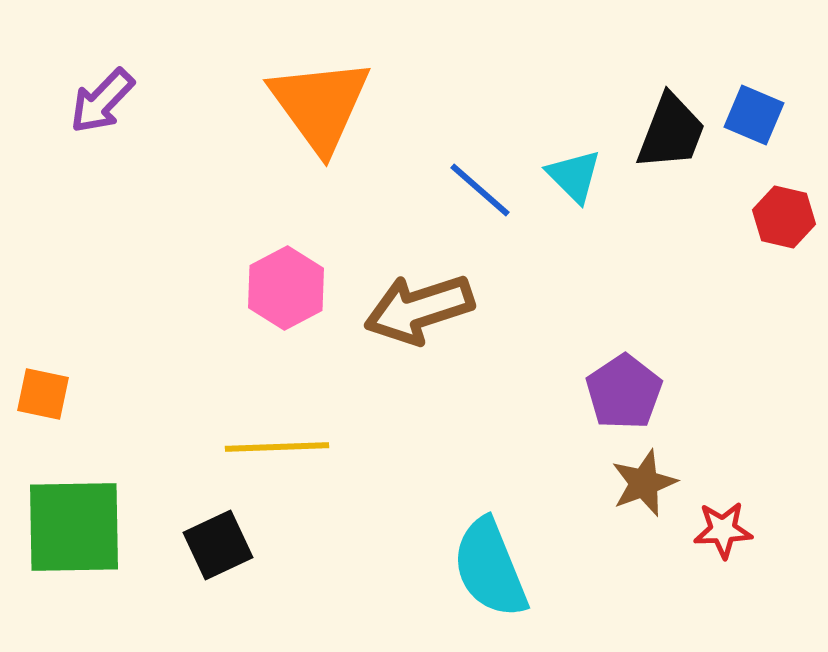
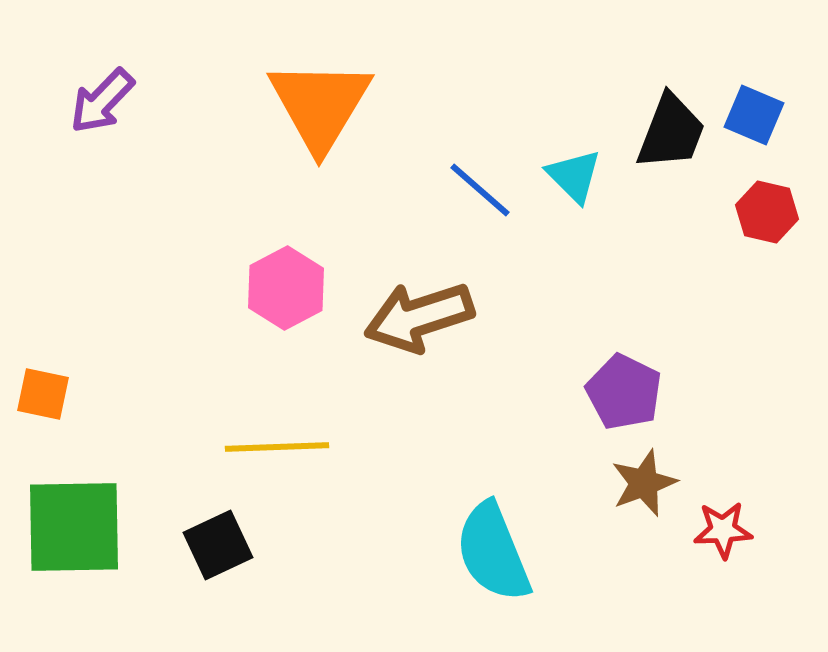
orange triangle: rotated 7 degrees clockwise
red hexagon: moved 17 px left, 5 px up
brown arrow: moved 8 px down
purple pentagon: rotated 12 degrees counterclockwise
cyan semicircle: moved 3 px right, 16 px up
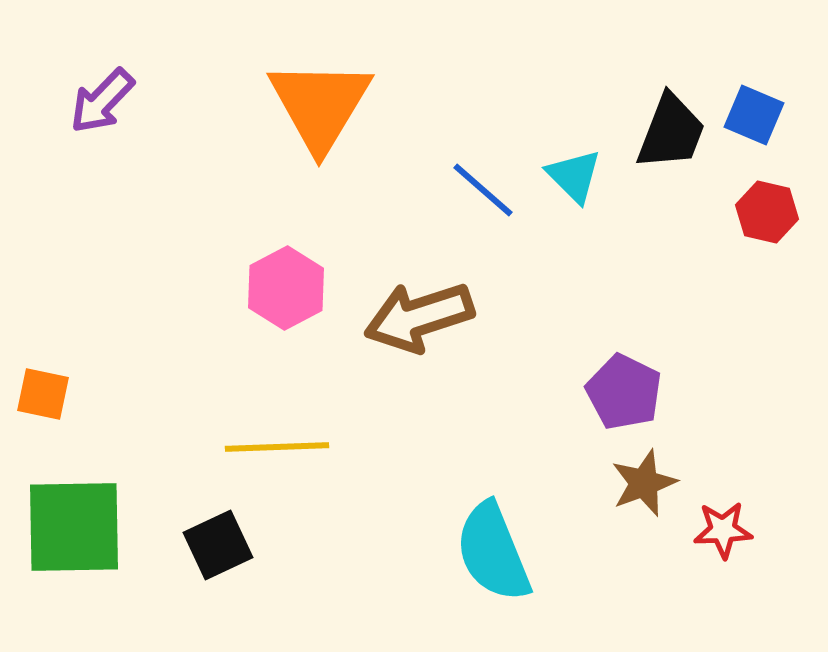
blue line: moved 3 px right
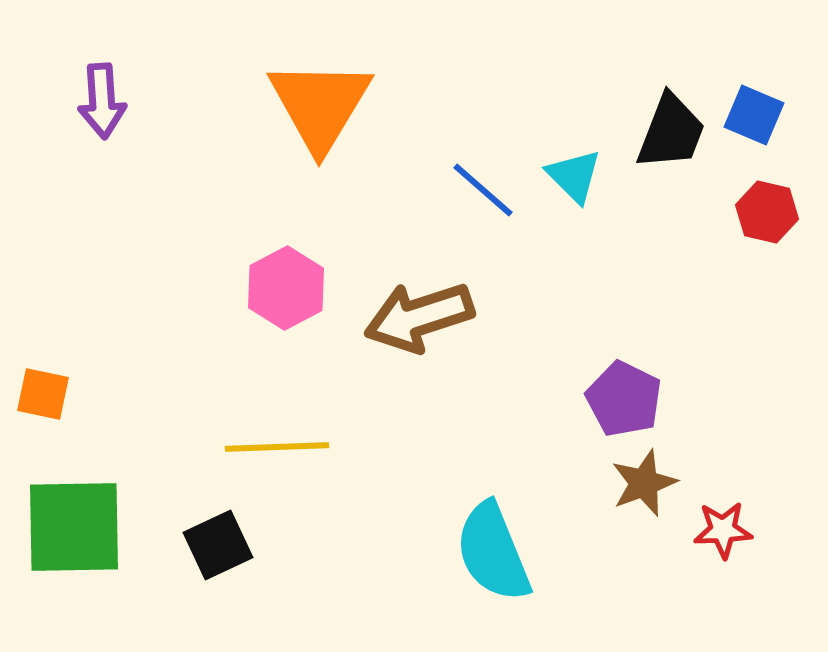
purple arrow: rotated 48 degrees counterclockwise
purple pentagon: moved 7 px down
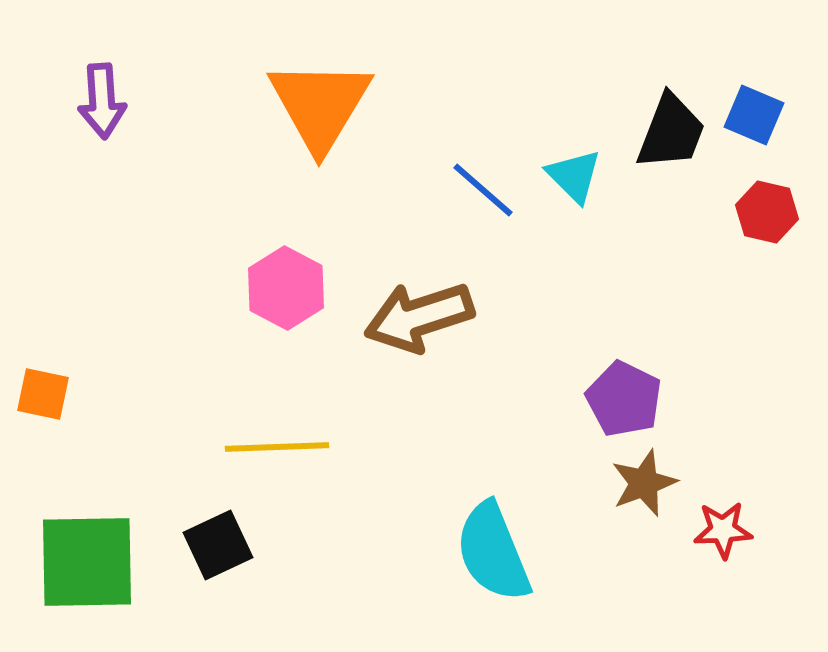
pink hexagon: rotated 4 degrees counterclockwise
green square: moved 13 px right, 35 px down
